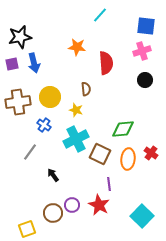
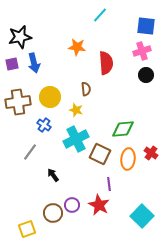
black circle: moved 1 px right, 5 px up
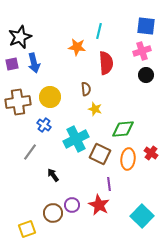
cyan line: moved 1 px left, 16 px down; rotated 28 degrees counterclockwise
black star: rotated 10 degrees counterclockwise
yellow star: moved 19 px right, 1 px up
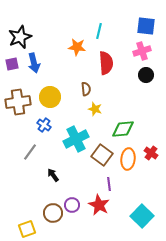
brown square: moved 2 px right, 1 px down; rotated 10 degrees clockwise
